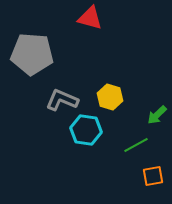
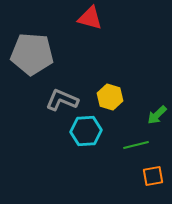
cyan hexagon: moved 1 px down; rotated 12 degrees counterclockwise
green line: rotated 15 degrees clockwise
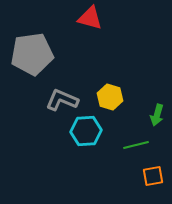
gray pentagon: rotated 12 degrees counterclockwise
green arrow: rotated 30 degrees counterclockwise
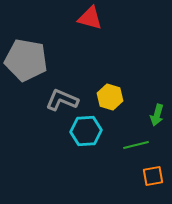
gray pentagon: moved 6 px left, 6 px down; rotated 18 degrees clockwise
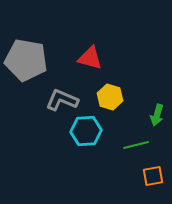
red triangle: moved 40 px down
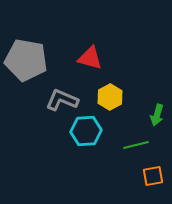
yellow hexagon: rotated 15 degrees clockwise
